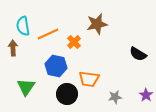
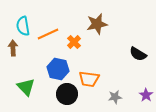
blue hexagon: moved 2 px right, 3 px down
green triangle: rotated 18 degrees counterclockwise
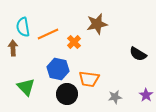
cyan semicircle: moved 1 px down
